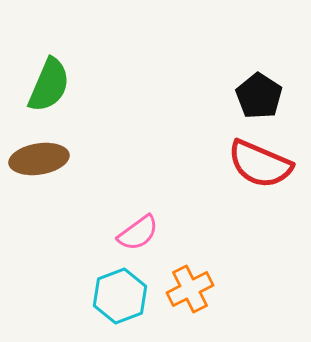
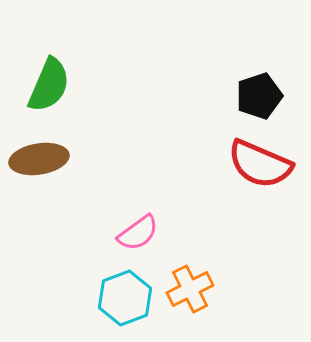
black pentagon: rotated 21 degrees clockwise
cyan hexagon: moved 5 px right, 2 px down
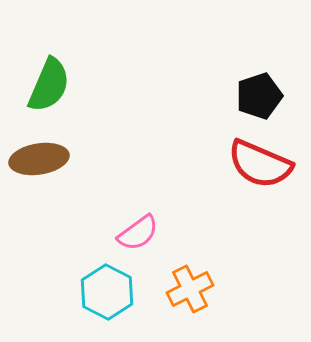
cyan hexagon: moved 18 px left, 6 px up; rotated 12 degrees counterclockwise
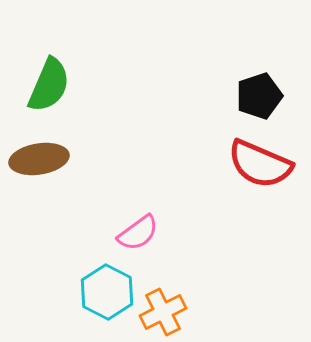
orange cross: moved 27 px left, 23 px down
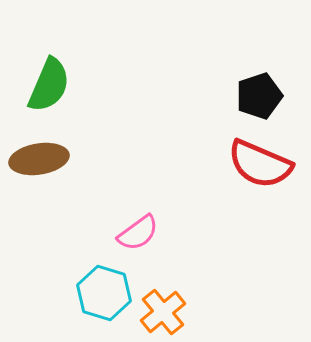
cyan hexagon: moved 3 px left, 1 px down; rotated 10 degrees counterclockwise
orange cross: rotated 12 degrees counterclockwise
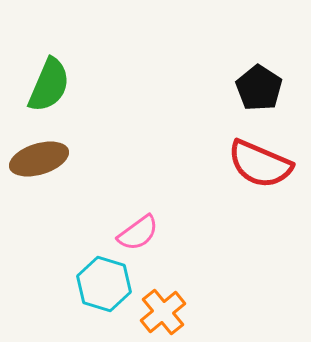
black pentagon: moved 8 px up; rotated 21 degrees counterclockwise
brown ellipse: rotated 8 degrees counterclockwise
cyan hexagon: moved 9 px up
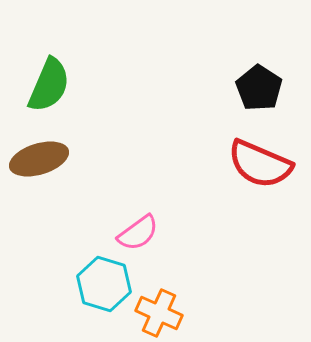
orange cross: moved 4 px left, 1 px down; rotated 27 degrees counterclockwise
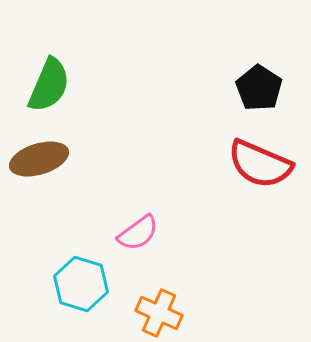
cyan hexagon: moved 23 px left
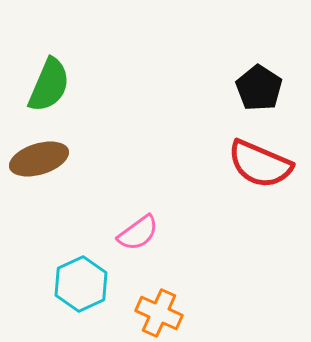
cyan hexagon: rotated 18 degrees clockwise
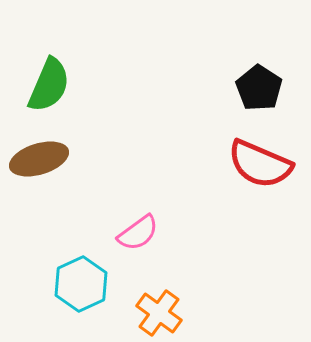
orange cross: rotated 12 degrees clockwise
